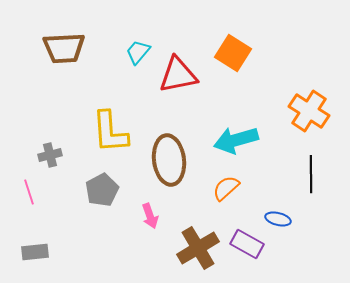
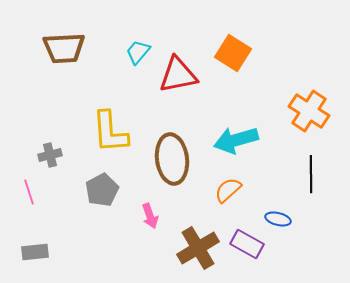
brown ellipse: moved 3 px right, 1 px up
orange semicircle: moved 2 px right, 2 px down
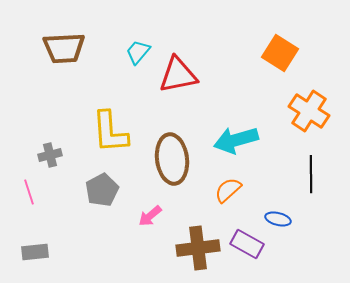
orange square: moved 47 px right
pink arrow: rotated 70 degrees clockwise
brown cross: rotated 24 degrees clockwise
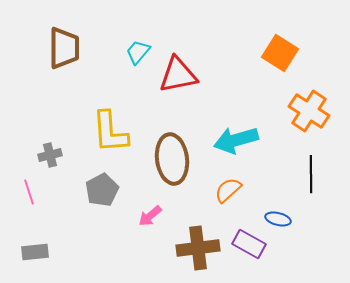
brown trapezoid: rotated 87 degrees counterclockwise
purple rectangle: moved 2 px right
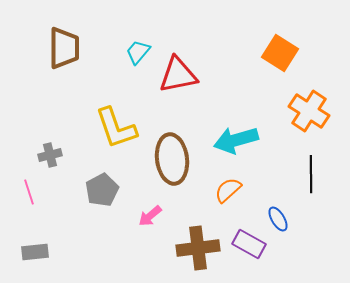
yellow L-shape: moved 6 px right, 4 px up; rotated 15 degrees counterclockwise
blue ellipse: rotated 45 degrees clockwise
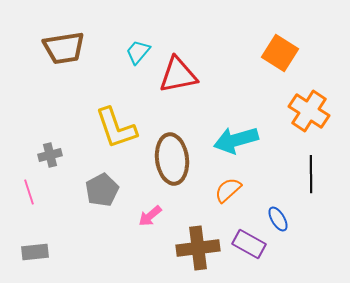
brown trapezoid: rotated 81 degrees clockwise
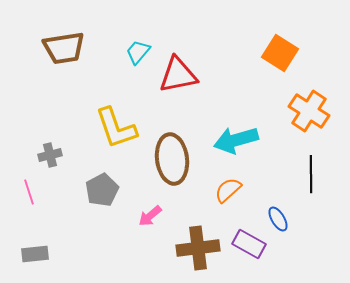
gray rectangle: moved 2 px down
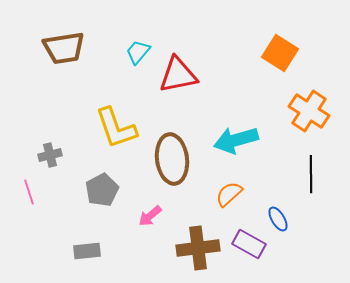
orange semicircle: moved 1 px right, 4 px down
gray rectangle: moved 52 px right, 3 px up
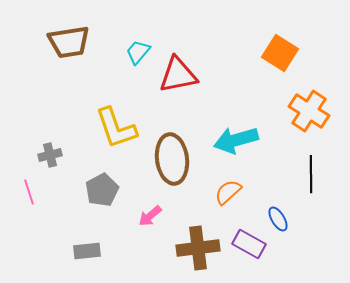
brown trapezoid: moved 5 px right, 6 px up
orange semicircle: moved 1 px left, 2 px up
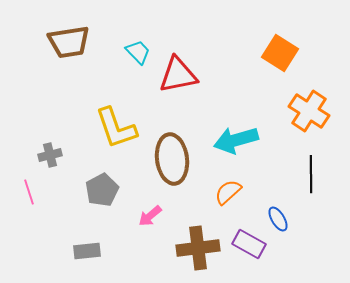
cyan trapezoid: rotated 96 degrees clockwise
